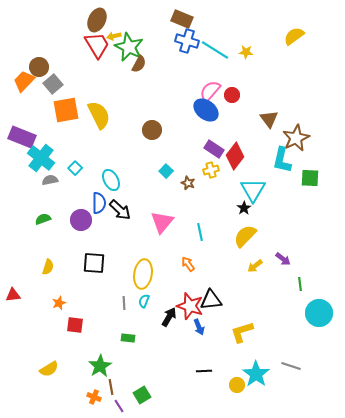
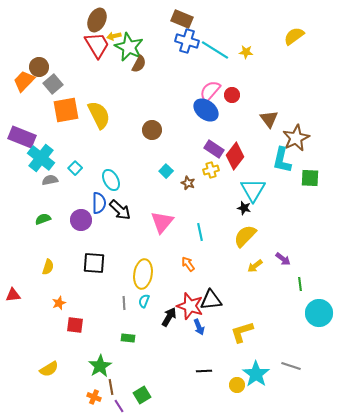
black star at (244, 208): rotated 24 degrees counterclockwise
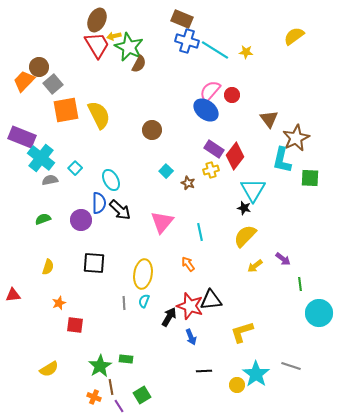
blue arrow at (199, 327): moved 8 px left, 10 px down
green rectangle at (128, 338): moved 2 px left, 21 px down
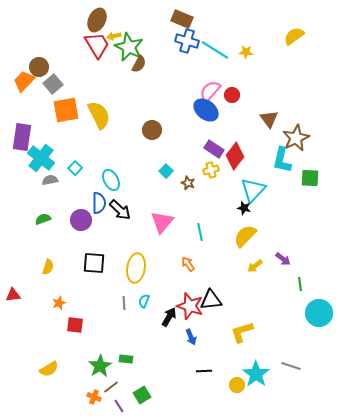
purple rectangle at (22, 137): rotated 76 degrees clockwise
cyan triangle at (253, 190): rotated 12 degrees clockwise
yellow ellipse at (143, 274): moved 7 px left, 6 px up
brown line at (111, 387): rotated 63 degrees clockwise
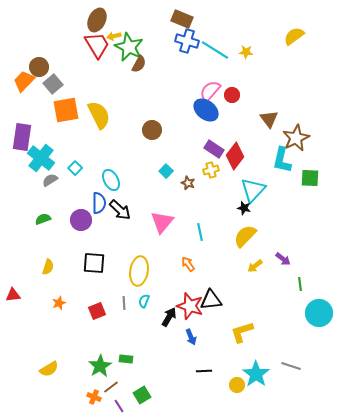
gray semicircle at (50, 180): rotated 21 degrees counterclockwise
yellow ellipse at (136, 268): moved 3 px right, 3 px down
red square at (75, 325): moved 22 px right, 14 px up; rotated 30 degrees counterclockwise
